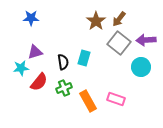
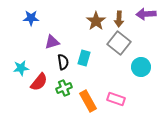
brown arrow: rotated 35 degrees counterclockwise
purple arrow: moved 26 px up
purple triangle: moved 17 px right, 10 px up
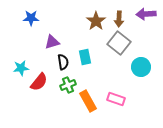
cyan rectangle: moved 1 px right, 1 px up; rotated 28 degrees counterclockwise
green cross: moved 4 px right, 3 px up
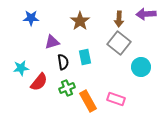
brown star: moved 16 px left
green cross: moved 1 px left, 3 px down
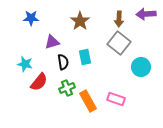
cyan star: moved 4 px right, 4 px up; rotated 21 degrees clockwise
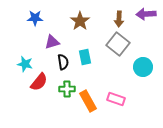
blue star: moved 4 px right
gray square: moved 1 px left, 1 px down
cyan circle: moved 2 px right
green cross: moved 1 px down; rotated 21 degrees clockwise
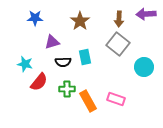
black semicircle: rotated 98 degrees clockwise
cyan circle: moved 1 px right
